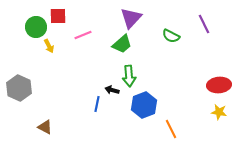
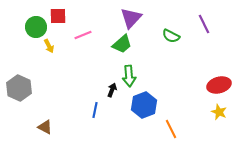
red ellipse: rotated 10 degrees counterclockwise
black arrow: rotated 96 degrees clockwise
blue line: moved 2 px left, 6 px down
yellow star: rotated 14 degrees clockwise
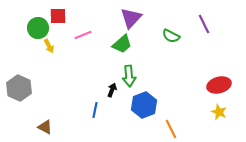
green circle: moved 2 px right, 1 px down
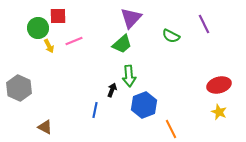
pink line: moved 9 px left, 6 px down
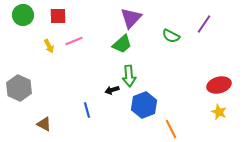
purple line: rotated 60 degrees clockwise
green circle: moved 15 px left, 13 px up
black arrow: rotated 128 degrees counterclockwise
blue line: moved 8 px left; rotated 28 degrees counterclockwise
brown triangle: moved 1 px left, 3 px up
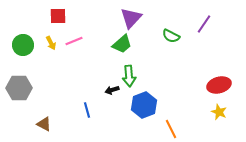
green circle: moved 30 px down
yellow arrow: moved 2 px right, 3 px up
gray hexagon: rotated 25 degrees counterclockwise
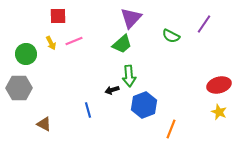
green circle: moved 3 px right, 9 px down
blue line: moved 1 px right
orange line: rotated 48 degrees clockwise
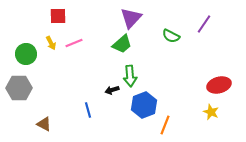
pink line: moved 2 px down
green arrow: moved 1 px right
yellow star: moved 8 px left
orange line: moved 6 px left, 4 px up
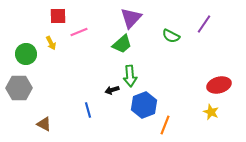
pink line: moved 5 px right, 11 px up
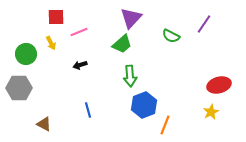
red square: moved 2 px left, 1 px down
black arrow: moved 32 px left, 25 px up
yellow star: rotated 21 degrees clockwise
